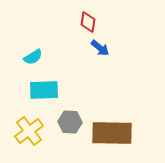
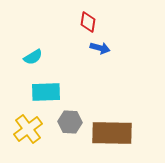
blue arrow: rotated 24 degrees counterclockwise
cyan rectangle: moved 2 px right, 2 px down
yellow cross: moved 1 px left, 2 px up
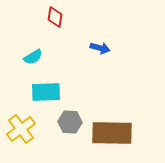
red diamond: moved 33 px left, 5 px up
yellow cross: moved 7 px left
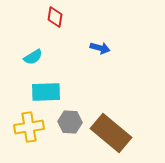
yellow cross: moved 8 px right, 2 px up; rotated 28 degrees clockwise
brown rectangle: moved 1 px left; rotated 39 degrees clockwise
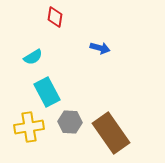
cyan rectangle: moved 1 px right; rotated 64 degrees clockwise
brown rectangle: rotated 15 degrees clockwise
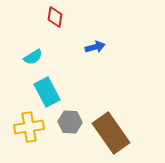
blue arrow: moved 5 px left, 1 px up; rotated 30 degrees counterclockwise
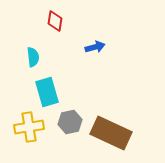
red diamond: moved 4 px down
cyan semicircle: rotated 66 degrees counterclockwise
cyan rectangle: rotated 12 degrees clockwise
gray hexagon: rotated 15 degrees counterclockwise
brown rectangle: rotated 30 degrees counterclockwise
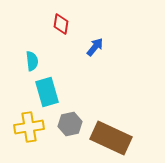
red diamond: moved 6 px right, 3 px down
blue arrow: rotated 36 degrees counterclockwise
cyan semicircle: moved 1 px left, 4 px down
gray hexagon: moved 2 px down
brown rectangle: moved 5 px down
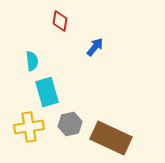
red diamond: moved 1 px left, 3 px up
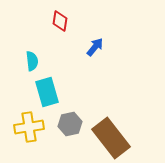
brown rectangle: rotated 27 degrees clockwise
